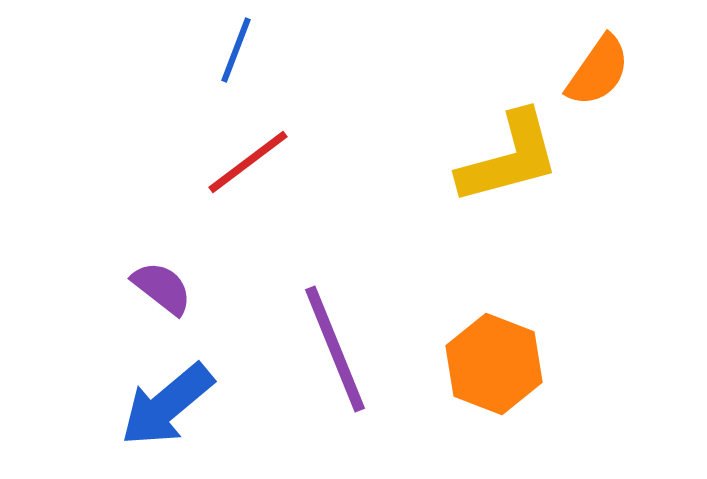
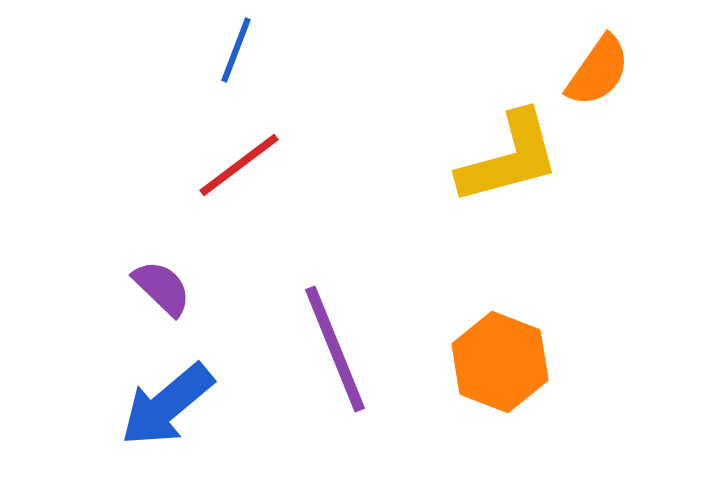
red line: moved 9 px left, 3 px down
purple semicircle: rotated 6 degrees clockwise
orange hexagon: moved 6 px right, 2 px up
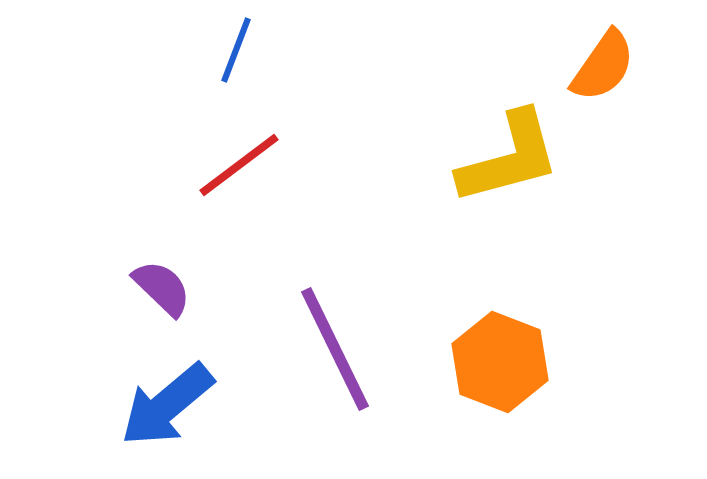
orange semicircle: moved 5 px right, 5 px up
purple line: rotated 4 degrees counterclockwise
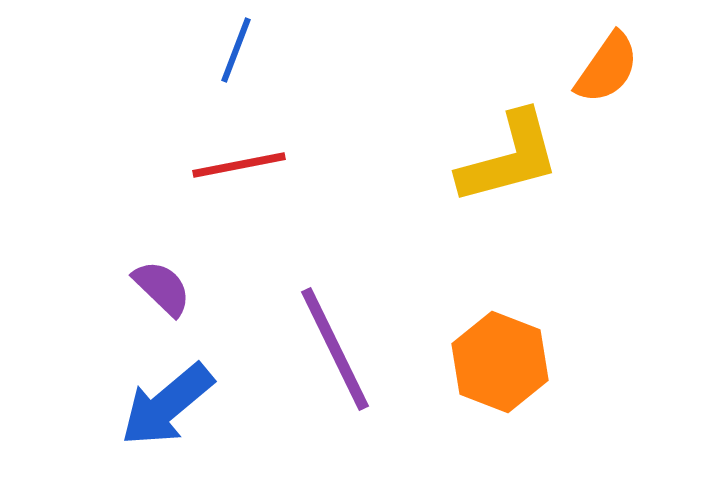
orange semicircle: moved 4 px right, 2 px down
red line: rotated 26 degrees clockwise
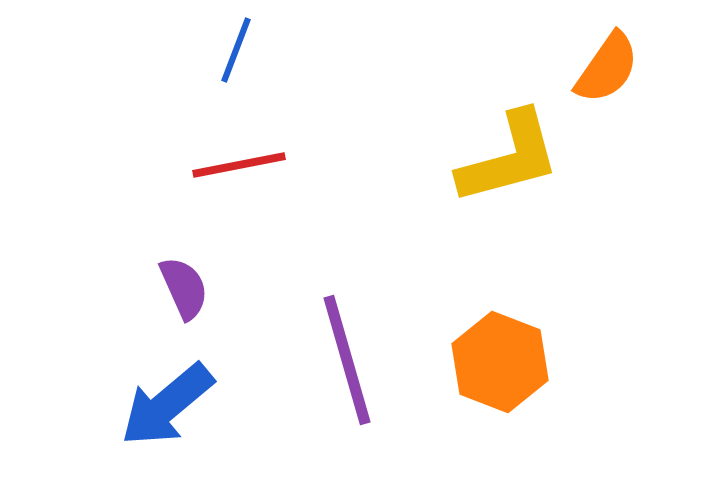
purple semicircle: moved 22 px right; rotated 22 degrees clockwise
purple line: moved 12 px right, 11 px down; rotated 10 degrees clockwise
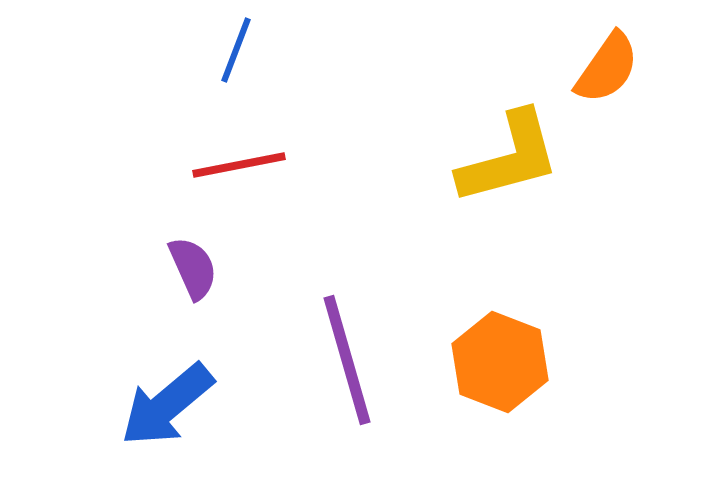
purple semicircle: moved 9 px right, 20 px up
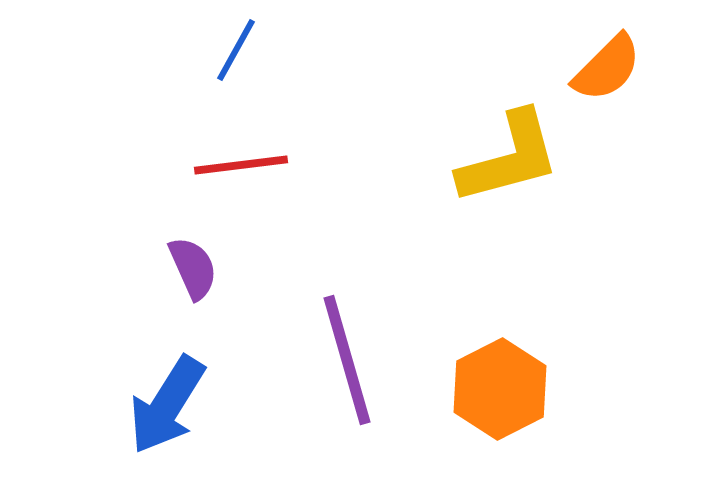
blue line: rotated 8 degrees clockwise
orange semicircle: rotated 10 degrees clockwise
red line: moved 2 px right; rotated 4 degrees clockwise
orange hexagon: moved 27 px down; rotated 12 degrees clockwise
blue arrow: rotated 18 degrees counterclockwise
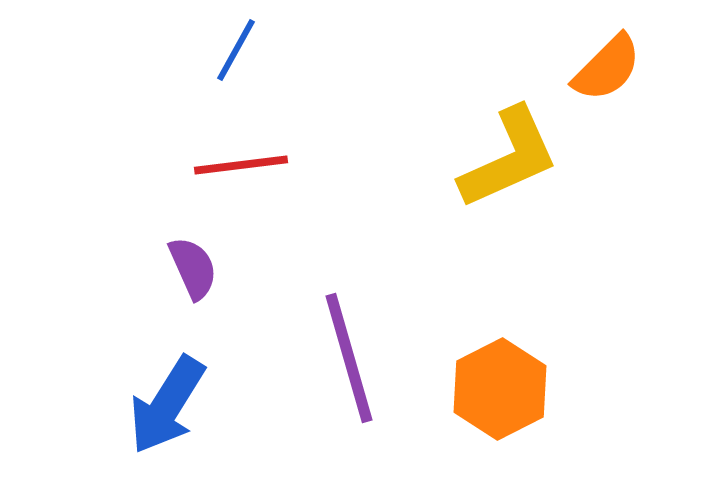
yellow L-shape: rotated 9 degrees counterclockwise
purple line: moved 2 px right, 2 px up
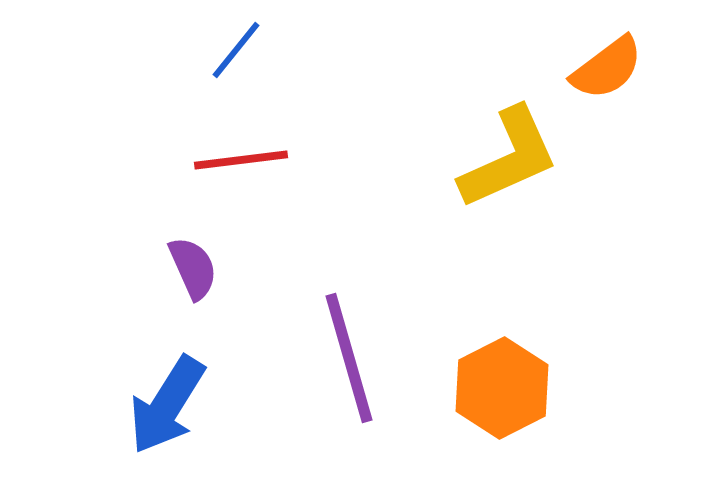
blue line: rotated 10 degrees clockwise
orange semicircle: rotated 8 degrees clockwise
red line: moved 5 px up
orange hexagon: moved 2 px right, 1 px up
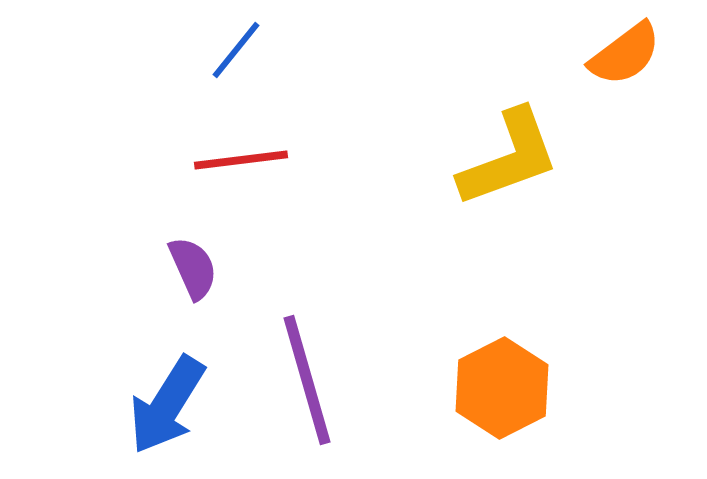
orange semicircle: moved 18 px right, 14 px up
yellow L-shape: rotated 4 degrees clockwise
purple line: moved 42 px left, 22 px down
